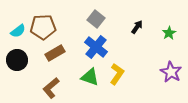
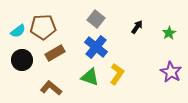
black circle: moved 5 px right
brown L-shape: rotated 80 degrees clockwise
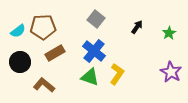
blue cross: moved 2 px left, 4 px down
black circle: moved 2 px left, 2 px down
brown L-shape: moved 7 px left, 3 px up
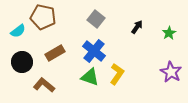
brown pentagon: moved 10 px up; rotated 15 degrees clockwise
black circle: moved 2 px right
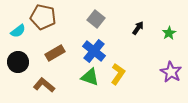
black arrow: moved 1 px right, 1 px down
black circle: moved 4 px left
yellow L-shape: moved 1 px right
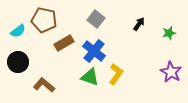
brown pentagon: moved 1 px right, 3 px down
black arrow: moved 1 px right, 4 px up
green star: rotated 16 degrees clockwise
brown rectangle: moved 9 px right, 10 px up
yellow L-shape: moved 2 px left
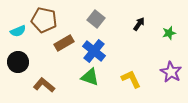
cyan semicircle: rotated 14 degrees clockwise
yellow L-shape: moved 15 px right, 5 px down; rotated 60 degrees counterclockwise
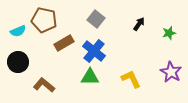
green triangle: rotated 18 degrees counterclockwise
